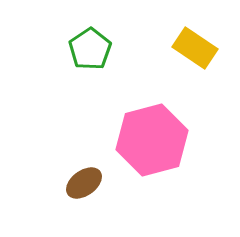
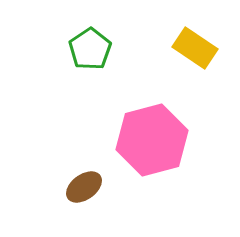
brown ellipse: moved 4 px down
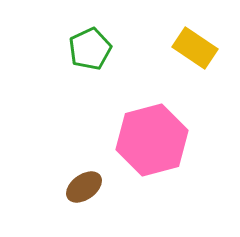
green pentagon: rotated 9 degrees clockwise
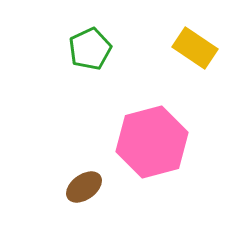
pink hexagon: moved 2 px down
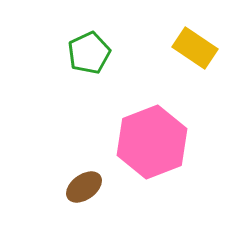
green pentagon: moved 1 px left, 4 px down
pink hexagon: rotated 6 degrees counterclockwise
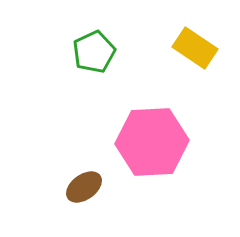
green pentagon: moved 5 px right, 1 px up
pink hexagon: rotated 18 degrees clockwise
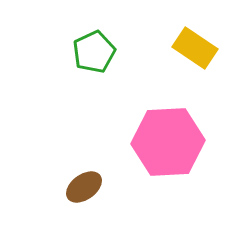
pink hexagon: moved 16 px right
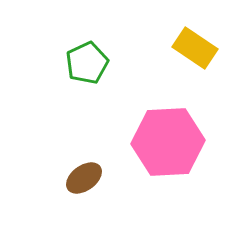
green pentagon: moved 7 px left, 11 px down
brown ellipse: moved 9 px up
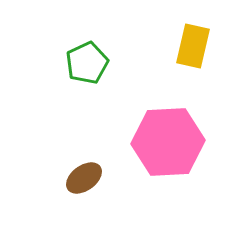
yellow rectangle: moved 2 px left, 2 px up; rotated 69 degrees clockwise
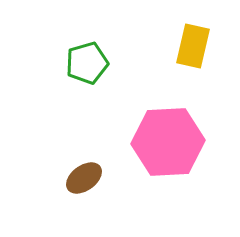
green pentagon: rotated 9 degrees clockwise
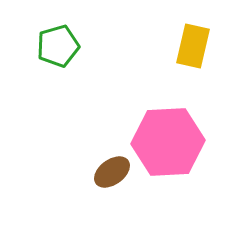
green pentagon: moved 29 px left, 17 px up
brown ellipse: moved 28 px right, 6 px up
